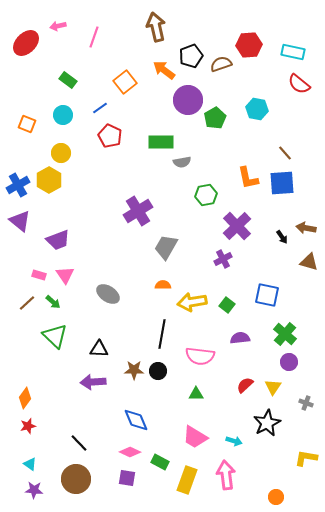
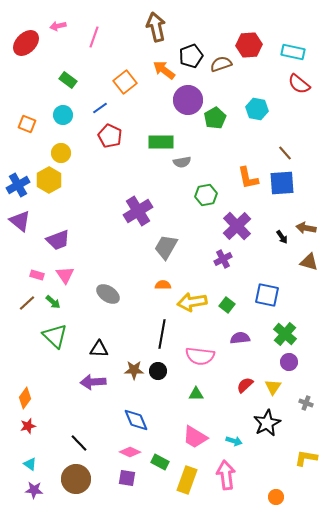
pink rectangle at (39, 275): moved 2 px left
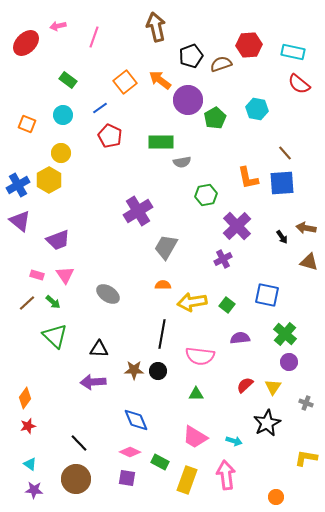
orange arrow at (164, 70): moved 4 px left, 10 px down
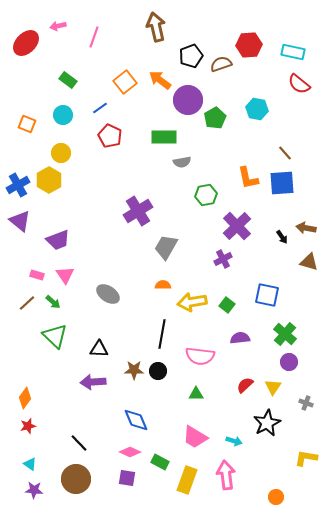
green rectangle at (161, 142): moved 3 px right, 5 px up
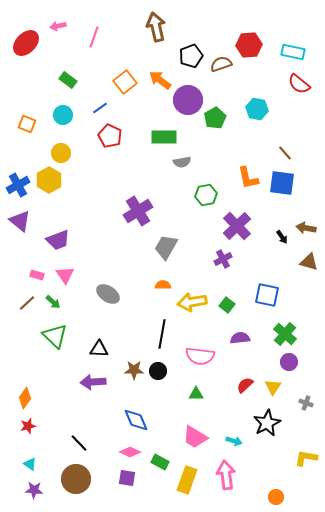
blue square at (282, 183): rotated 12 degrees clockwise
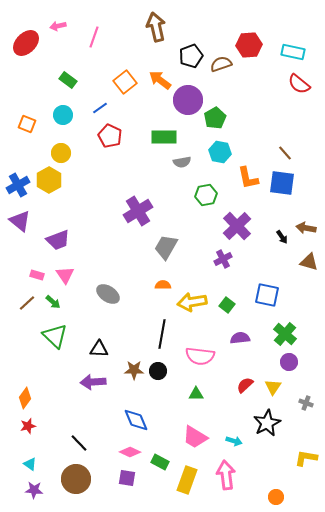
cyan hexagon at (257, 109): moved 37 px left, 43 px down
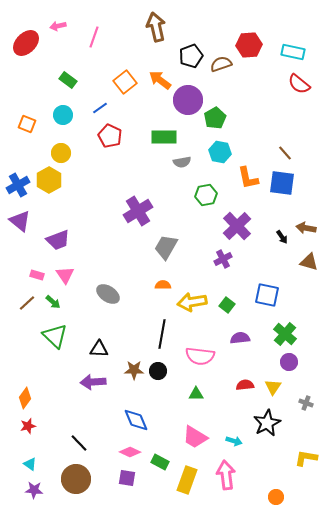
red semicircle at (245, 385): rotated 36 degrees clockwise
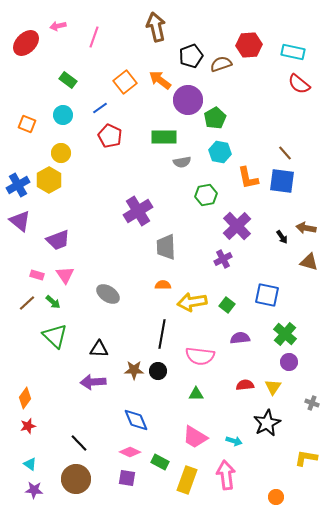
blue square at (282, 183): moved 2 px up
gray trapezoid at (166, 247): rotated 32 degrees counterclockwise
gray cross at (306, 403): moved 6 px right
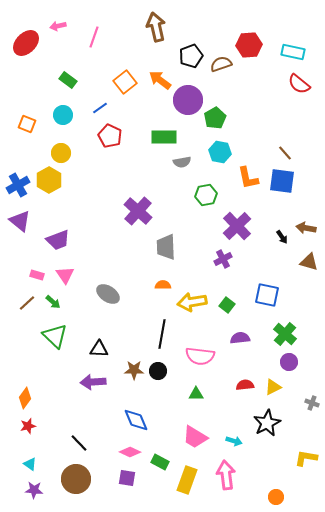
purple cross at (138, 211): rotated 16 degrees counterclockwise
yellow triangle at (273, 387): rotated 30 degrees clockwise
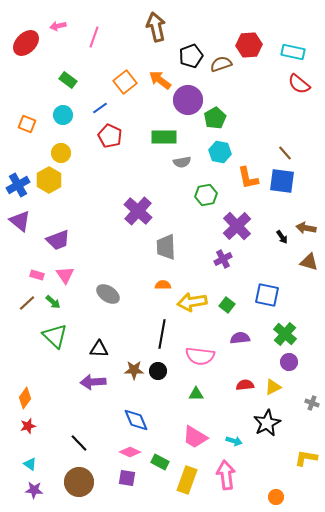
brown circle at (76, 479): moved 3 px right, 3 px down
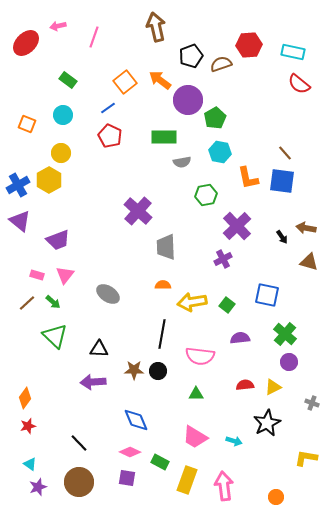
blue line at (100, 108): moved 8 px right
pink triangle at (65, 275): rotated 12 degrees clockwise
pink arrow at (226, 475): moved 2 px left, 11 px down
purple star at (34, 490): moved 4 px right, 3 px up; rotated 24 degrees counterclockwise
